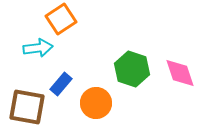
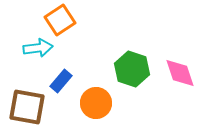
orange square: moved 1 px left, 1 px down
blue rectangle: moved 3 px up
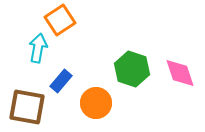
cyan arrow: rotated 72 degrees counterclockwise
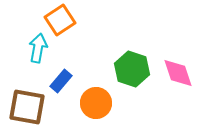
pink diamond: moved 2 px left
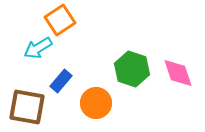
cyan arrow: rotated 132 degrees counterclockwise
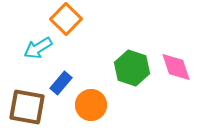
orange square: moved 6 px right, 1 px up; rotated 12 degrees counterclockwise
green hexagon: moved 1 px up
pink diamond: moved 2 px left, 6 px up
blue rectangle: moved 2 px down
orange circle: moved 5 px left, 2 px down
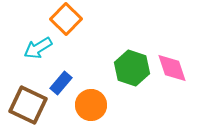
pink diamond: moved 4 px left, 1 px down
brown square: moved 1 px right, 2 px up; rotated 15 degrees clockwise
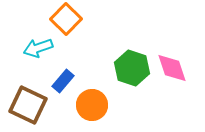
cyan arrow: rotated 12 degrees clockwise
blue rectangle: moved 2 px right, 2 px up
orange circle: moved 1 px right
